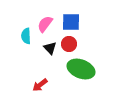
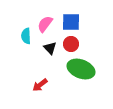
red circle: moved 2 px right
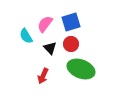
blue square: rotated 18 degrees counterclockwise
cyan semicircle: rotated 28 degrees counterclockwise
red arrow: moved 3 px right, 9 px up; rotated 28 degrees counterclockwise
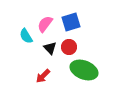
red circle: moved 2 px left, 3 px down
green ellipse: moved 3 px right, 1 px down
red arrow: rotated 21 degrees clockwise
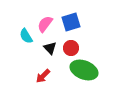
red circle: moved 2 px right, 1 px down
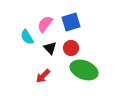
cyan semicircle: moved 1 px right, 1 px down
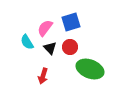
pink semicircle: moved 4 px down
cyan semicircle: moved 5 px down
red circle: moved 1 px left, 1 px up
green ellipse: moved 6 px right, 1 px up
red arrow: rotated 28 degrees counterclockwise
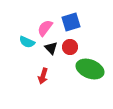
cyan semicircle: rotated 35 degrees counterclockwise
black triangle: moved 1 px right
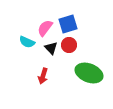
blue square: moved 3 px left, 2 px down
red circle: moved 1 px left, 2 px up
green ellipse: moved 1 px left, 4 px down
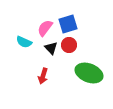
cyan semicircle: moved 3 px left
